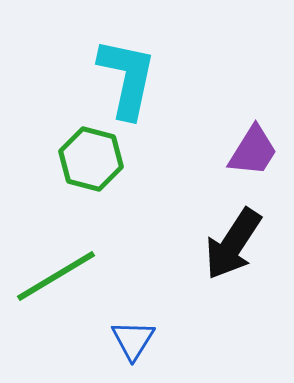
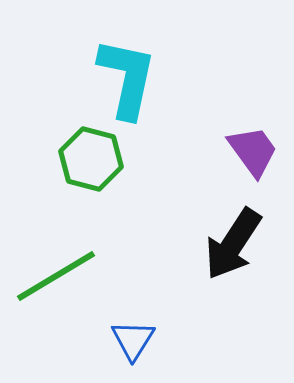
purple trapezoid: rotated 68 degrees counterclockwise
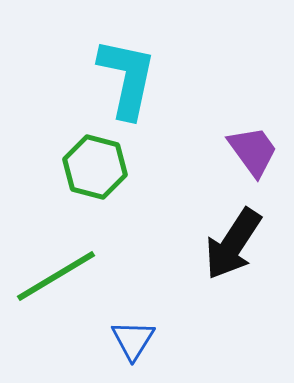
green hexagon: moved 4 px right, 8 px down
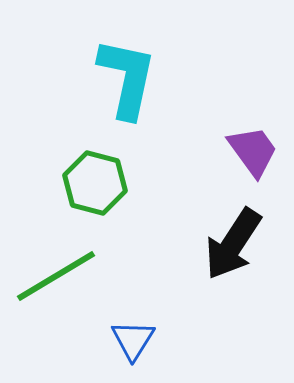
green hexagon: moved 16 px down
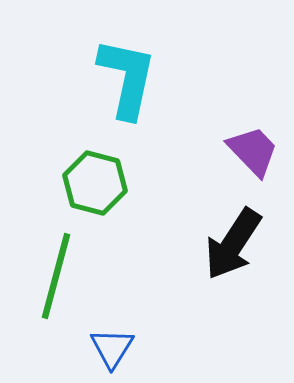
purple trapezoid: rotated 8 degrees counterclockwise
green line: rotated 44 degrees counterclockwise
blue triangle: moved 21 px left, 8 px down
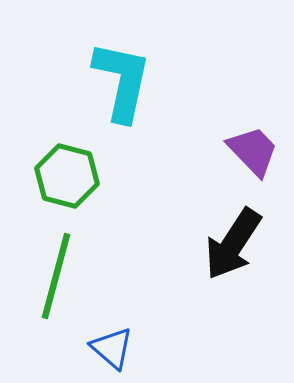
cyan L-shape: moved 5 px left, 3 px down
green hexagon: moved 28 px left, 7 px up
blue triangle: rotated 21 degrees counterclockwise
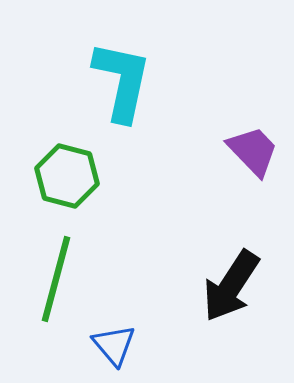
black arrow: moved 2 px left, 42 px down
green line: moved 3 px down
blue triangle: moved 2 px right, 3 px up; rotated 9 degrees clockwise
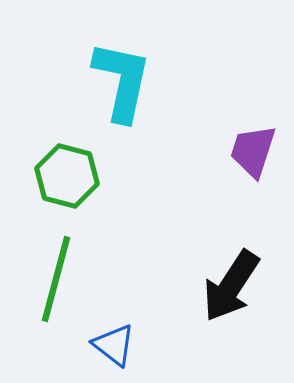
purple trapezoid: rotated 118 degrees counterclockwise
blue triangle: rotated 12 degrees counterclockwise
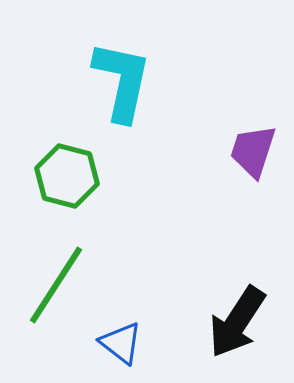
green line: moved 6 px down; rotated 18 degrees clockwise
black arrow: moved 6 px right, 36 px down
blue triangle: moved 7 px right, 2 px up
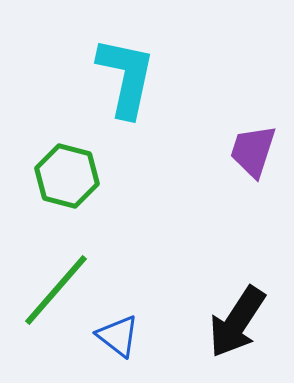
cyan L-shape: moved 4 px right, 4 px up
green line: moved 5 px down; rotated 8 degrees clockwise
blue triangle: moved 3 px left, 7 px up
